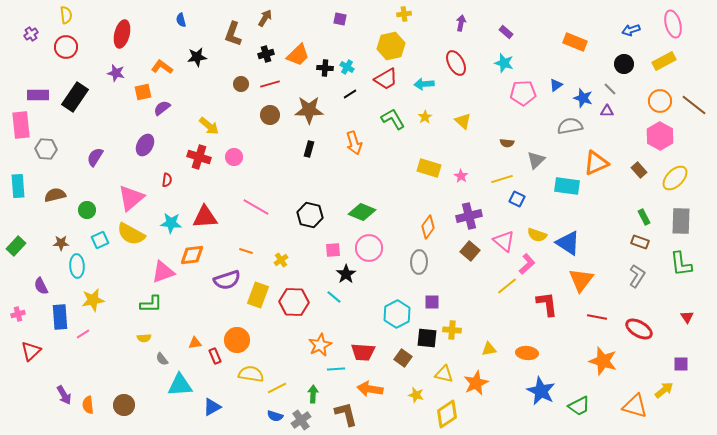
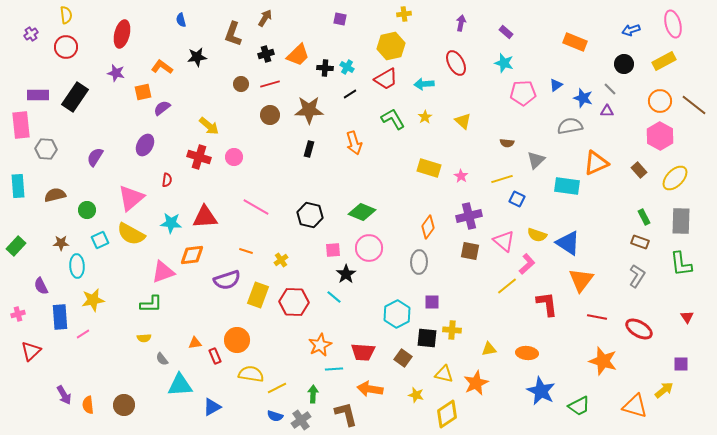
brown square at (470, 251): rotated 30 degrees counterclockwise
cyan line at (336, 369): moved 2 px left
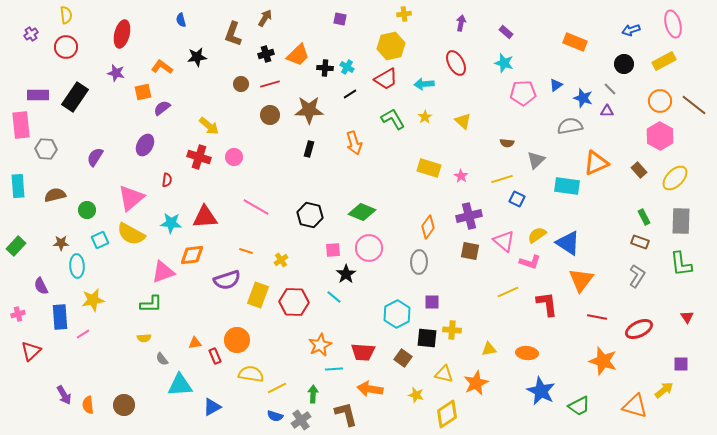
yellow semicircle at (537, 235): rotated 126 degrees clockwise
pink L-shape at (527, 264): moved 3 px right, 2 px up; rotated 60 degrees clockwise
yellow line at (507, 286): moved 1 px right, 6 px down; rotated 15 degrees clockwise
red ellipse at (639, 329): rotated 56 degrees counterclockwise
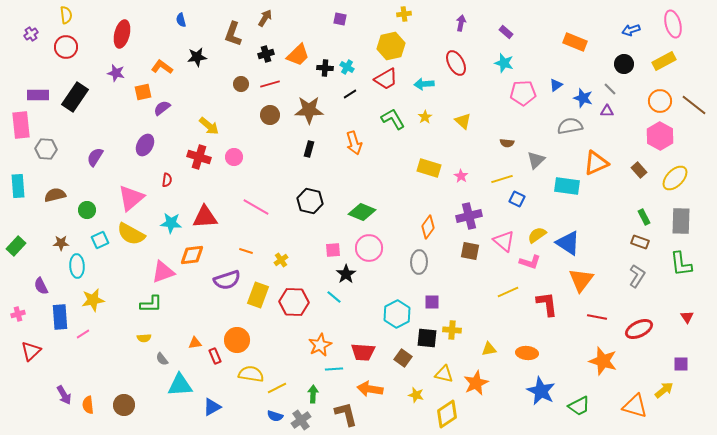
black hexagon at (310, 215): moved 14 px up
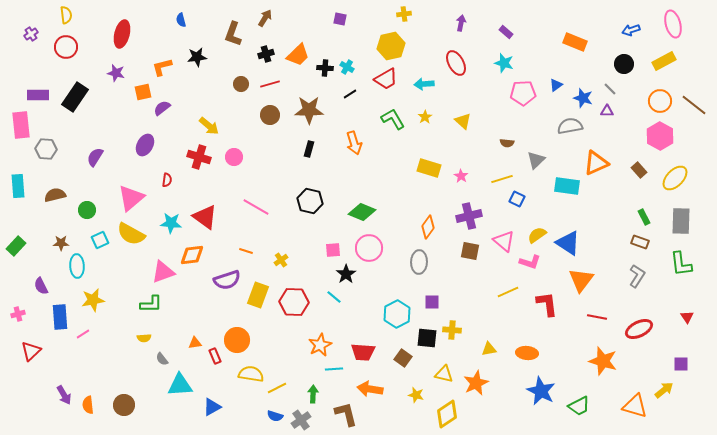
orange L-shape at (162, 67): rotated 50 degrees counterclockwise
red triangle at (205, 217): rotated 40 degrees clockwise
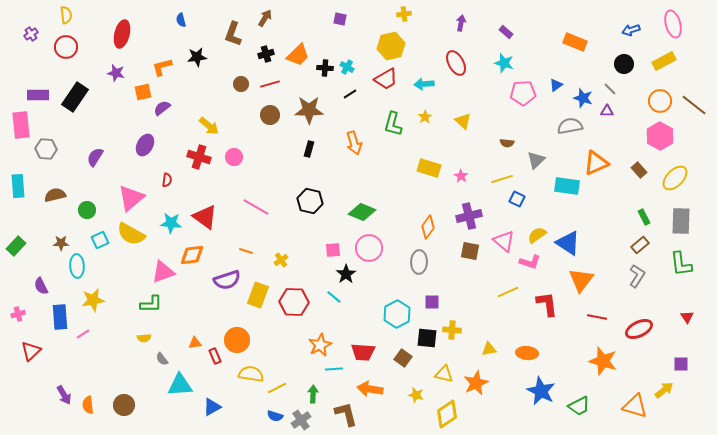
green L-shape at (393, 119): moved 5 px down; rotated 135 degrees counterclockwise
brown rectangle at (640, 242): moved 3 px down; rotated 60 degrees counterclockwise
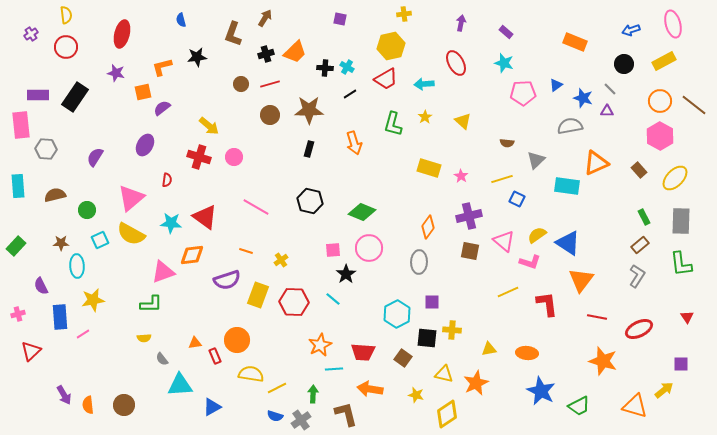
orange trapezoid at (298, 55): moved 3 px left, 3 px up
cyan line at (334, 297): moved 1 px left, 2 px down
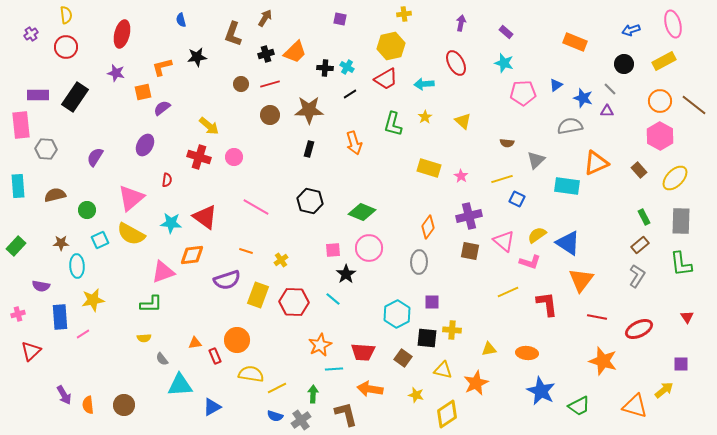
purple semicircle at (41, 286): rotated 54 degrees counterclockwise
yellow triangle at (444, 374): moved 1 px left, 4 px up
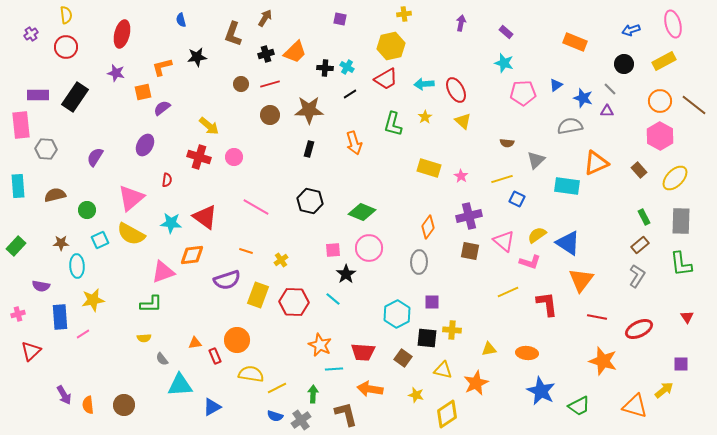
red ellipse at (456, 63): moved 27 px down
orange star at (320, 345): rotated 20 degrees counterclockwise
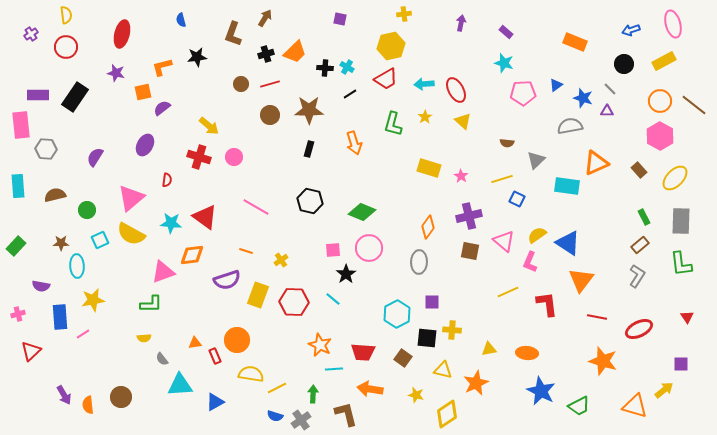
pink L-shape at (530, 262): rotated 95 degrees clockwise
brown circle at (124, 405): moved 3 px left, 8 px up
blue triangle at (212, 407): moved 3 px right, 5 px up
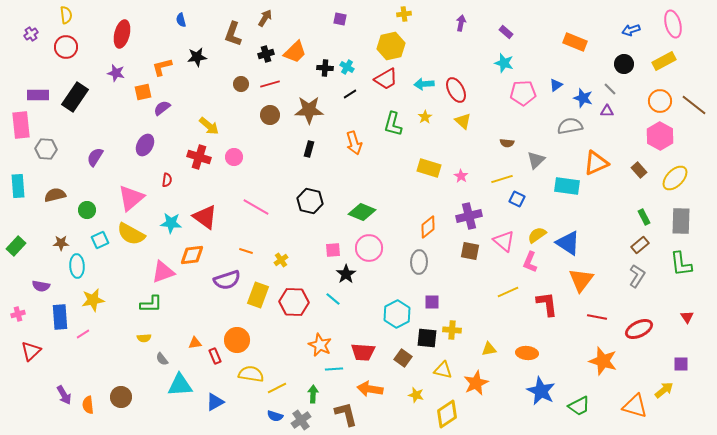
orange diamond at (428, 227): rotated 15 degrees clockwise
